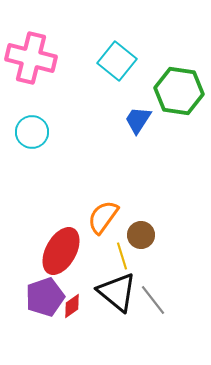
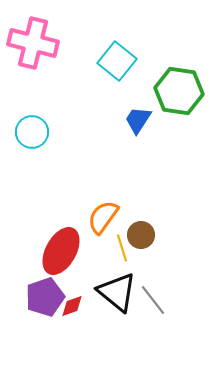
pink cross: moved 2 px right, 15 px up
yellow line: moved 8 px up
red diamond: rotated 15 degrees clockwise
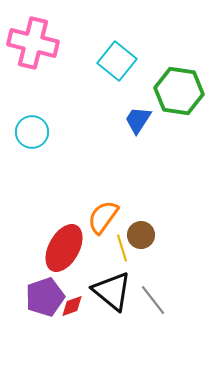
red ellipse: moved 3 px right, 3 px up
black triangle: moved 5 px left, 1 px up
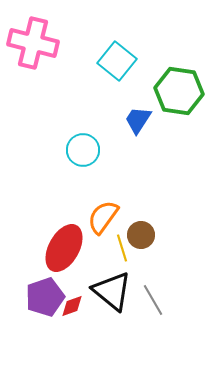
cyan circle: moved 51 px right, 18 px down
gray line: rotated 8 degrees clockwise
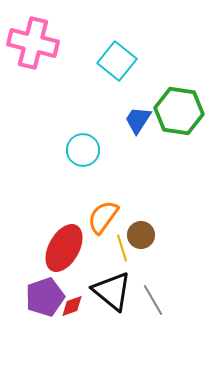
green hexagon: moved 20 px down
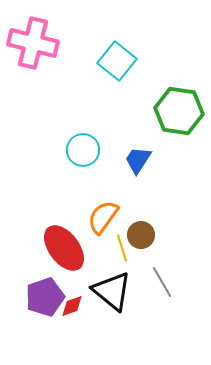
blue trapezoid: moved 40 px down
red ellipse: rotated 66 degrees counterclockwise
gray line: moved 9 px right, 18 px up
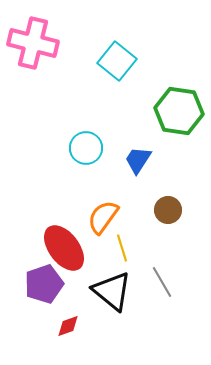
cyan circle: moved 3 px right, 2 px up
brown circle: moved 27 px right, 25 px up
purple pentagon: moved 1 px left, 13 px up
red diamond: moved 4 px left, 20 px down
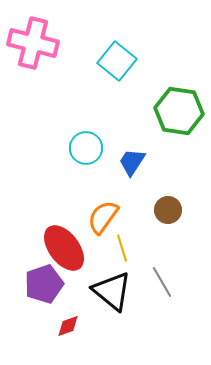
blue trapezoid: moved 6 px left, 2 px down
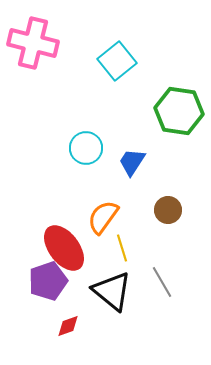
cyan square: rotated 12 degrees clockwise
purple pentagon: moved 4 px right, 3 px up
